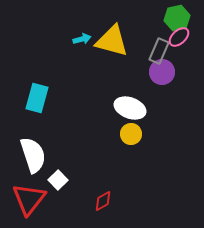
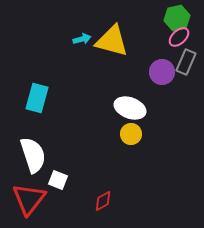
gray rectangle: moved 27 px right, 11 px down
white square: rotated 24 degrees counterclockwise
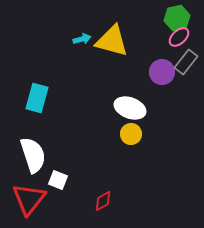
gray rectangle: rotated 15 degrees clockwise
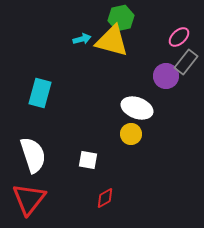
green hexagon: moved 56 px left
purple circle: moved 4 px right, 4 px down
cyan rectangle: moved 3 px right, 5 px up
white ellipse: moved 7 px right
white square: moved 30 px right, 20 px up; rotated 12 degrees counterclockwise
red diamond: moved 2 px right, 3 px up
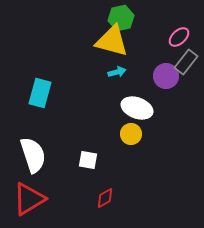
cyan arrow: moved 35 px right, 33 px down
red triangle: rotated 21 degrees clockwise
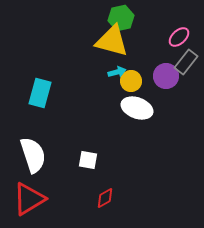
yellow circle: moved 53 px up
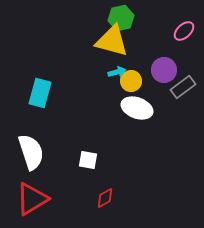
pink ellipse: moved 5 px right, 6 px up
gray rectangle: moved 3 px left, 25 px down; rotated 15 degrees clockwise
purple circle: moved 2 px left, 6 px up
white semicircle: moved 2 px left, 3 px up
red triangle: moved 3 px right
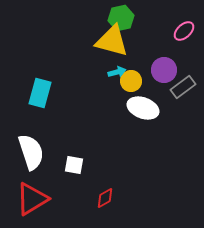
white ellipse: moved 6 px right
white square: moved 14 px left, 5 px down
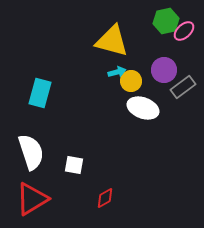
green hexagon: moved 45 px right, 3 px down
